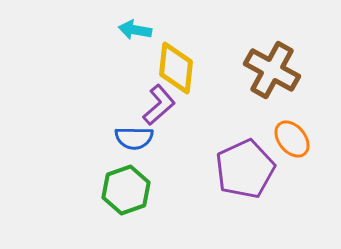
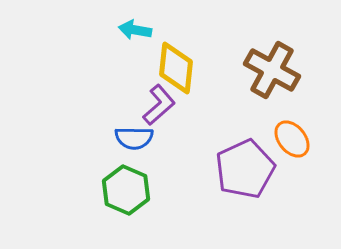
green hexagon: rotated 18 degrees counterclockwise
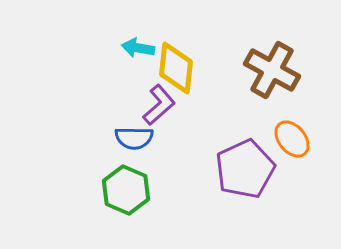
cyan arrow: moved 3 px right, 18 px down
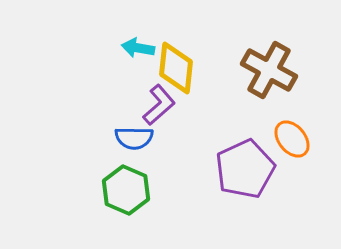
brown cross: moved 3 px left
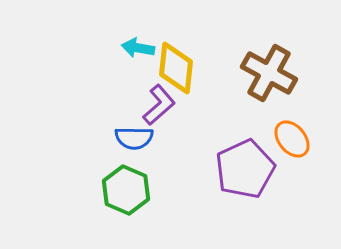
brown cross: moved 3 px down
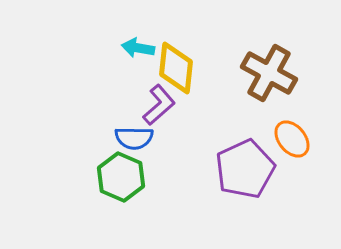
green hexagon: moved 5 px left, 13 px up
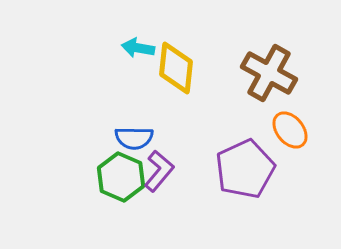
purple L-shape: moved 66 px down; rotated 9 degrees counterclockwise
orange ellipse: moved 2 px left, 9 px up
